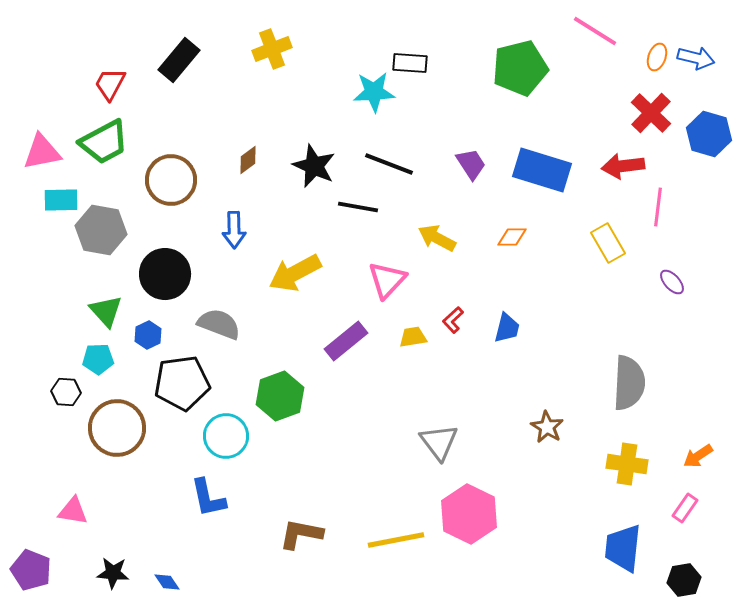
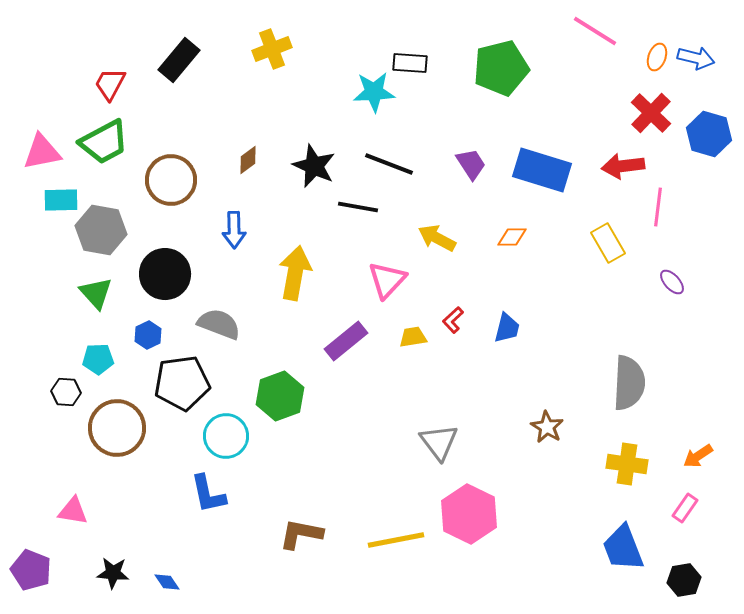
green pentagon at (520, 68): moved 19 px left
yellow arrow at (295, 273): rotated 128 degrees clockwise
green triangle at (106, 311): moved 10 px left, 18 px up
blue L-shape at (208, 498): moved 4 px up
blue trapezoid at (623, 548): rotated 27 degrees counterclockwise
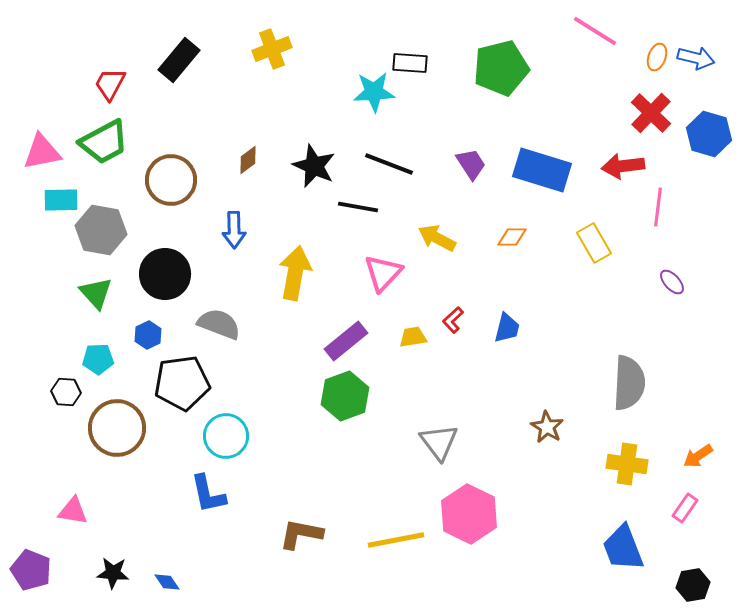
yellow rectangle at (608, 243): moved 14 px left
pink triangle at (387, 280): moved 4 px left, 7 px up
green hexagon at (280, 396): moved 65 px right
black hexagon at (684, 580): moved 9 px right, 5 px down
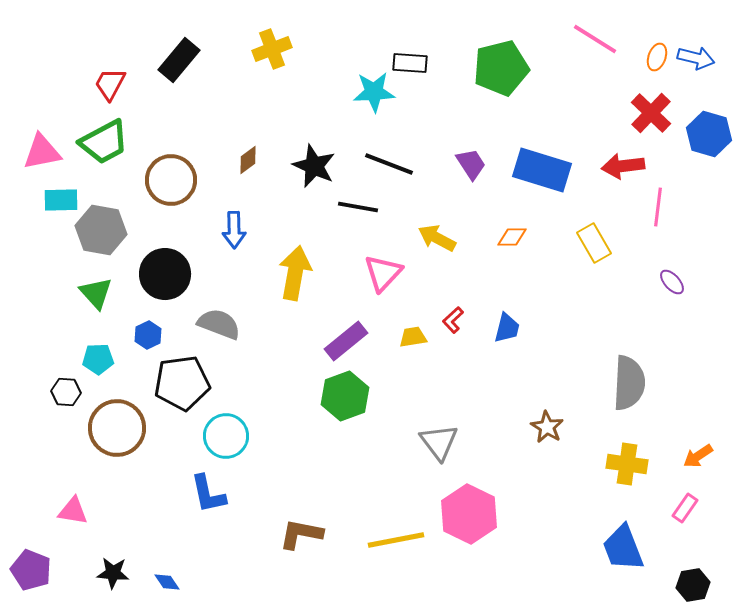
pink line at (595, 31): moved 8 px down
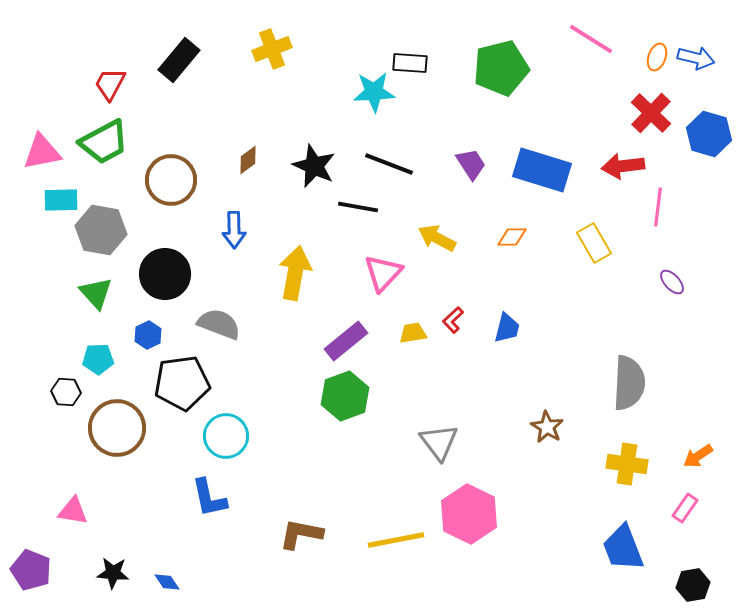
pink line at (595, 39): moved 4 px left
yellow trapezoid at (413, 337): moved 4 px up
blue L-shape at (208, 494): moved 1 px right, 4 px down
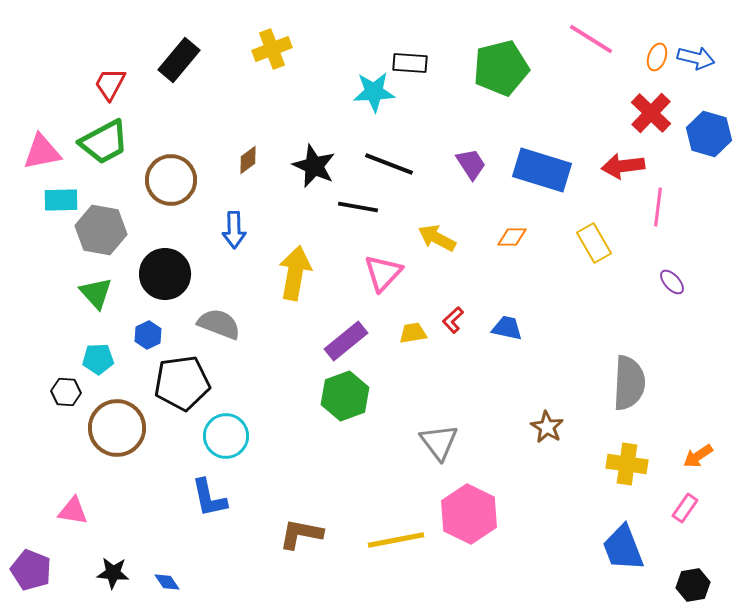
blue trapezoid at (507, 328): rotated 92 degrees counterclockwise
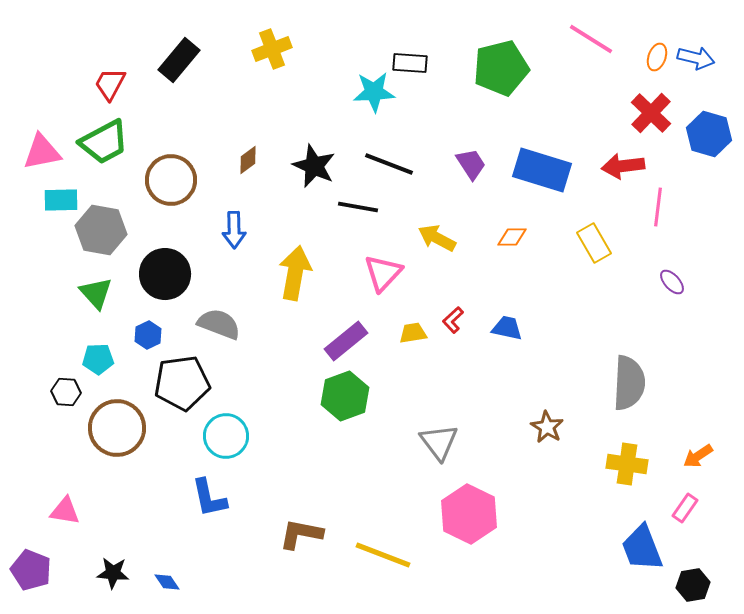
pink triangle at (73, 511): moved 8 px left
yellow line at (396, 540): moved 13 px left, 15 px down; rotated 32 degrees clockwise
blue trapezoid at (623, 548): moved 19 px right
